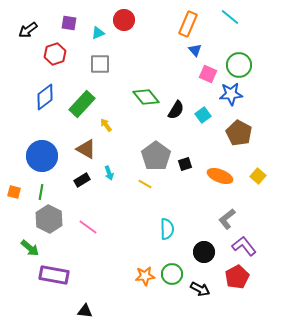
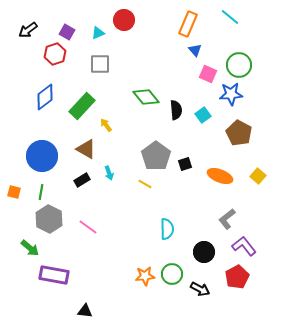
purple square at (69, 23): moved 2 px left, 9 px down; rotated 21 degrees clockwise
green rectangle at (82, 104): moved 2 px down
black semicircle at (176, 110): rotated 36 degrees counterclockwise
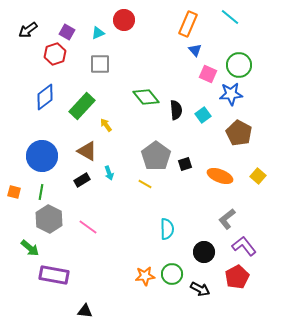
brown triangle at (86, 149): moved 1 px right, 2 px down
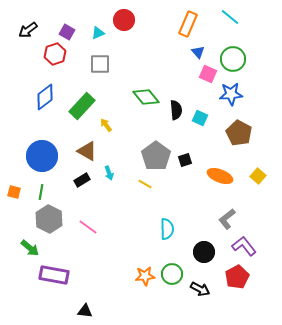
blue triangle at (195, 50): moved 3 px right, 2 px down
green circle at (239, 65): moved 6 px left, 6 px up
cyan square at (203, 115): moved 3 px left, 3 px down; rotated 28 degrees counterclockwise
black square at (185, 164): moved 4 px up
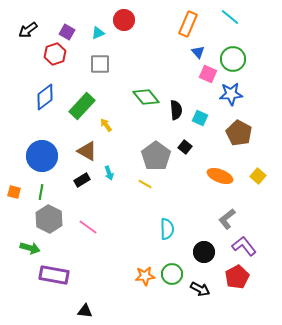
black square at (185, 160): moved 13 px up; rotated 32 degrees counterclockwise
green arrow at (30, 248): rotated 24 degrees counterclockwise
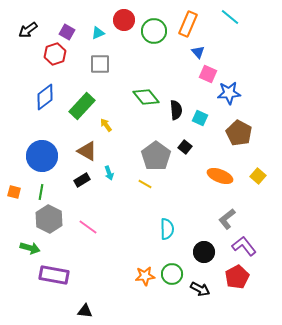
green circle at (233, 59): moved 79 px left, 28 px up
blue star at (231, 94): moved 2 px left, 1 px up
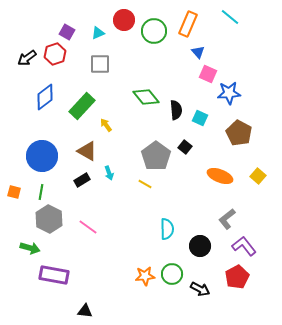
black arrow at (28, 30): moved 1 px left, 28 px down
black circle at (204, 252): moved 4 px left, 6 px up
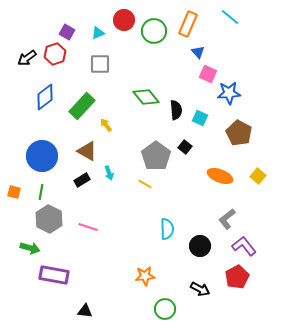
pink line at (88, 227): rotated 18 degrees counterclockwise
green circle at (172, 274): moved 7 px left, 35 px down
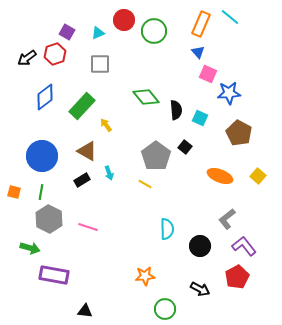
orange rectangle at (188, 24): moved 13 px right
